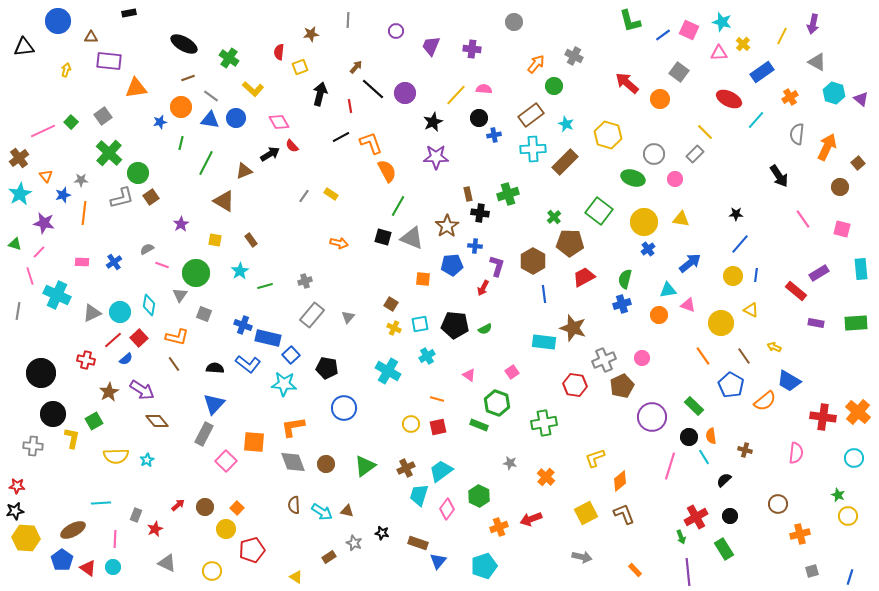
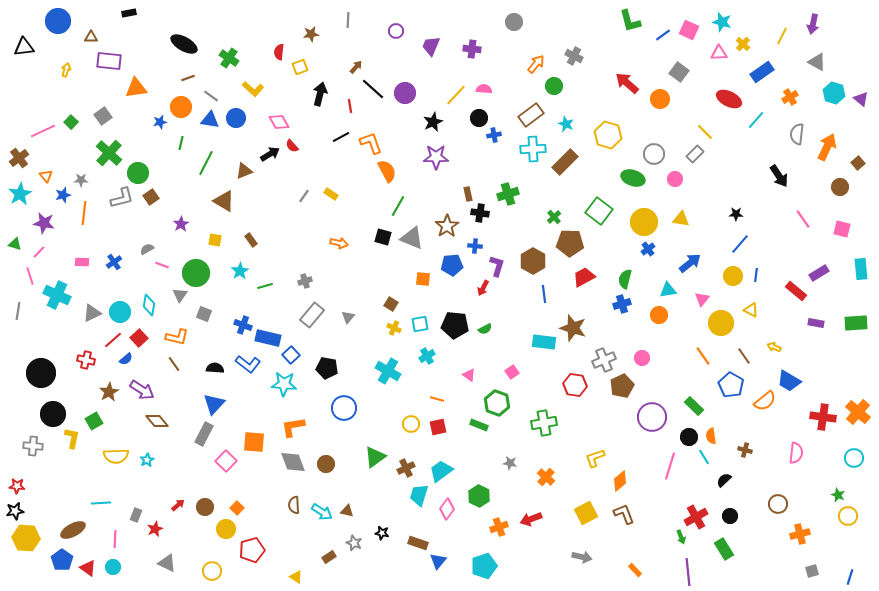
pink triangle at (688, 305): moved 14 px right, 6 px up; rotated 49 degrees clockwise
green triangle at (365, 466): moved 10 px right, 9 px up
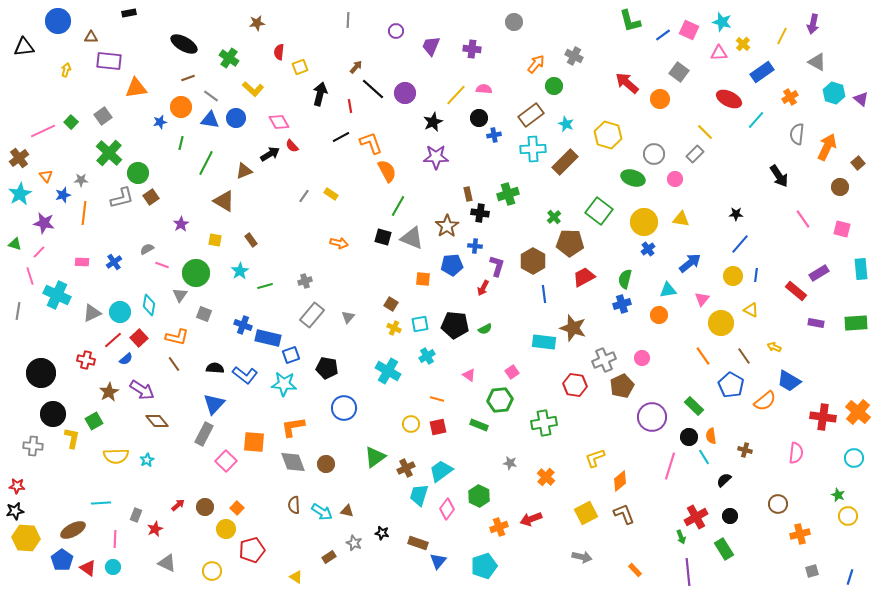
brown star at (311, 34): moved 54 px left, 11 px up
blue square at (291, 355): rotated 24 degrees clockwise
blue L-shape at (248, 364): moved 3 px left, 11 px down
green hexagon at (497, 403): moved 3 px right, 3 px up; rotated 25 degrees counterclockwise
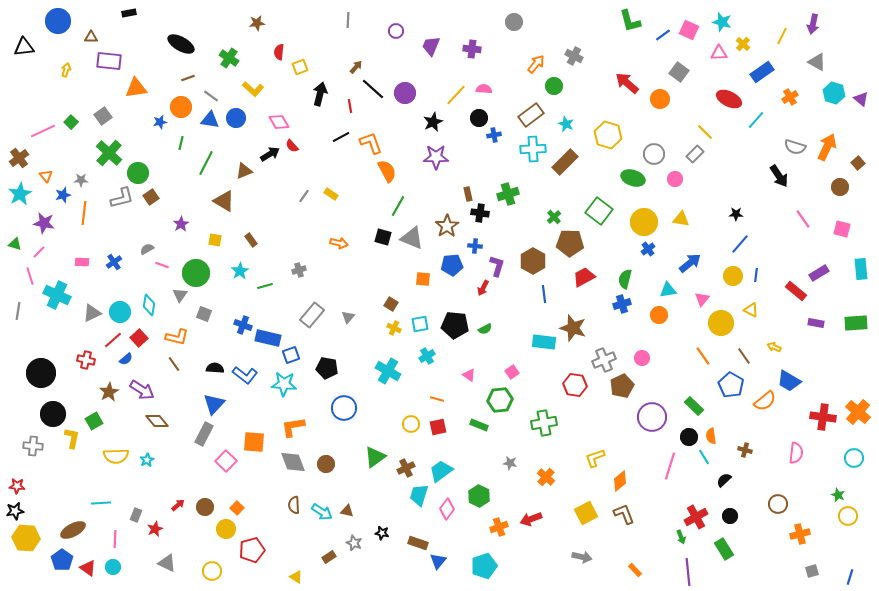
black ellipse at (184, 44): moved 3 px left
gray semicircle at (797, 134): moved 2 px left, 13 px down; rotated 80 degrees counterclockwise
gray cross at (305, 281): moved 6 px left, 11 px up
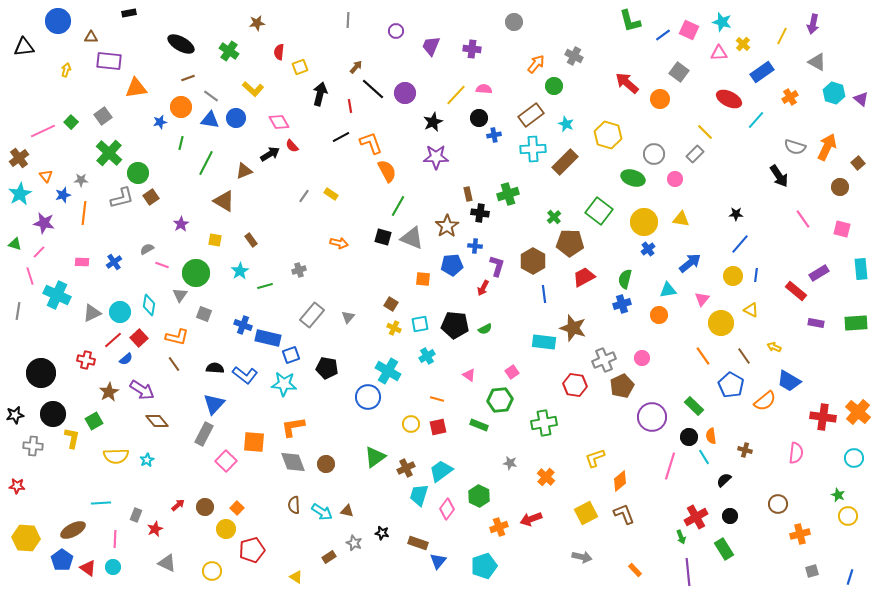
green cross at (229, 58): moved 7 px up
blue circle at (344, 408): moved 24 px right, 11 px up
black star at (15, 511): moved 96 px up
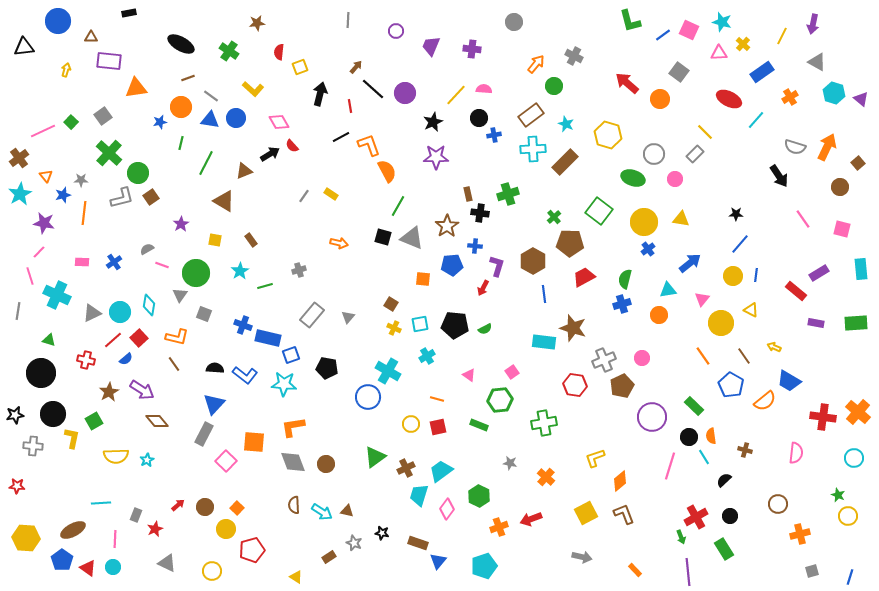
orange L-shape at (371, 143): moved 2 px left, 2 px down
green triangle at (15, 244): moved 34 px right, 96 px down
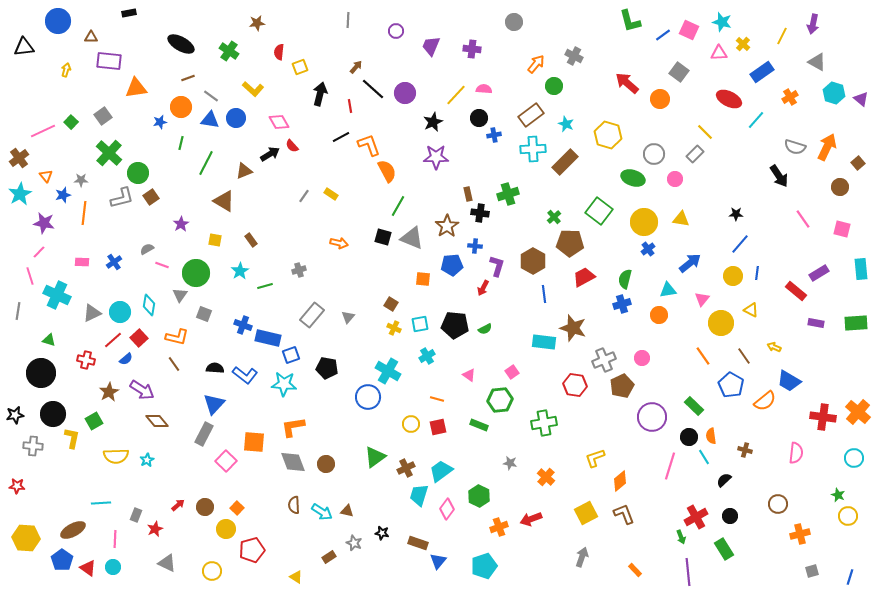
blue line at (756, 275): moved 1 px right, 2 px up
gray arrow at (582, 557): rotated 84 degrees counterclockwise
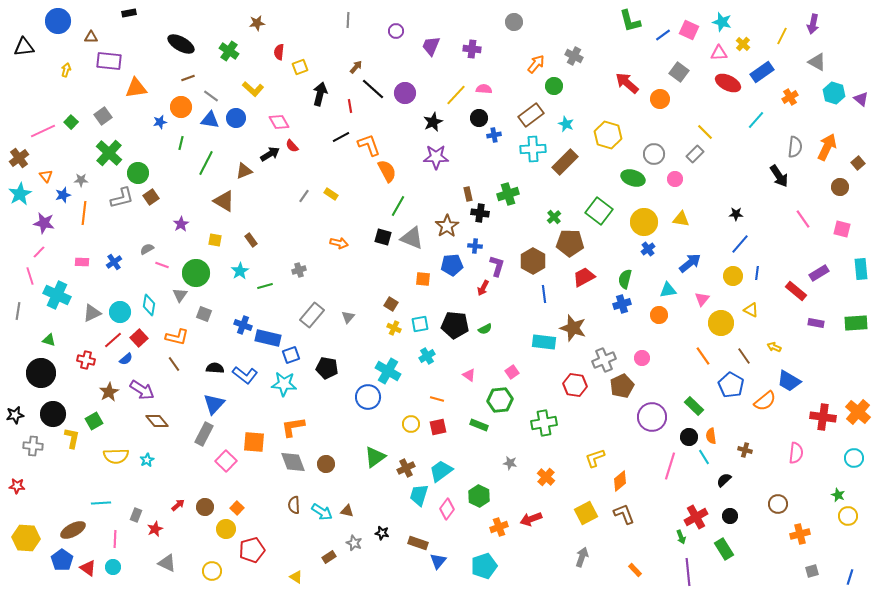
red ellipse at (729, 99): moved 1 px left, 16 px up
gray semicircle at (795, 147): rotated 100 degrees counterclockwise
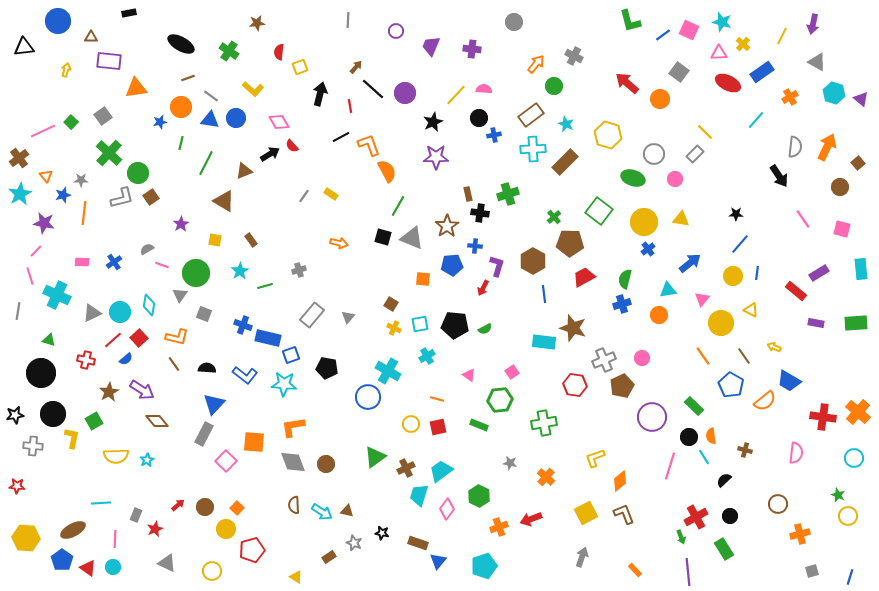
pink line at (39, 252): moved 3 px left, 1 px up
black semicircle at (215, 368): moved 8 px left
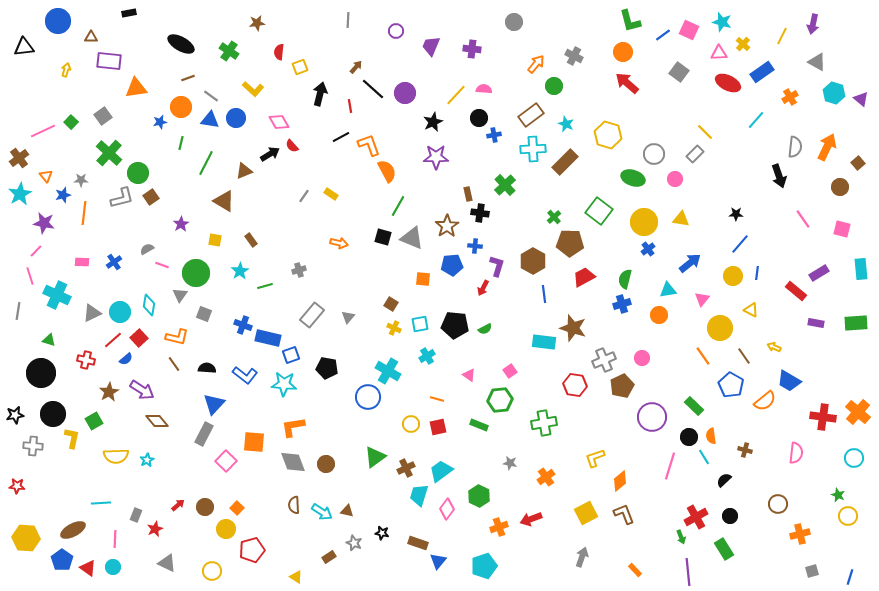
orange circle at (660, 99): moved 37 px left, 47 px up
black arrow at (779, 176): rotated 15 degrees clockwise
green cross at (508, 194): moved 3 px left, 9 px up; rotated 25 degrees counterclockwise
yellow circle at (721, 323): moved 1 px left, 5 px down
pink square at (512, 372): moved 2 px left, 1 px up
orange cross at (546, 477): rotated 12 degrees clockwise
